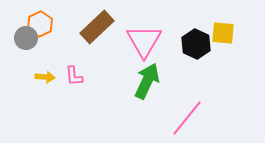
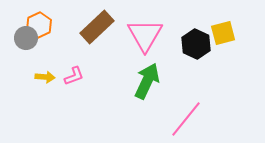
orange hexagon: moved 1 px left, 1 px down
yellow square: rotated 20 degrees counterclockwise
pink triangle: moved 1 px right, 6 px up
pink L-shape: rotated 105 degrees counterclockwise
pink line: moved 1 px left, 1 px down
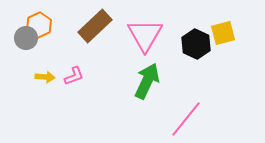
brown rectangle: moved 2 px left, 1 px up
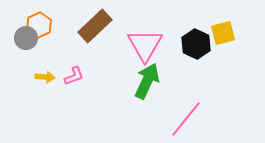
pink triangle: moved 10 px down
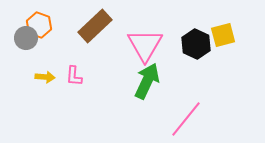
orange hexagon: rotated 15 degrees counterclockwise
yellow square: moved 2 px down
pink L-shape: rotated 115 degrees clockwise
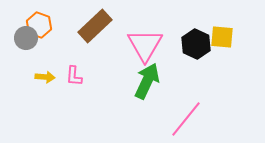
yellow square: moved 1 px left, 2 px down; rotated 20 degrees clockwise
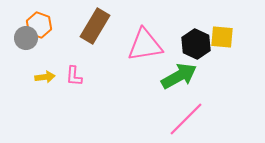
brown rectangle: rotated 16 degrees counterclockwise
pink triangle: rotated 51 degrees clockwise
yellow arrow: rotated 12 degrees counterclockwise
green arrow: moved 32 px right, 5 px up; rotated 36 degrees clockwise
pink line: rotated 6 degrees clockwise
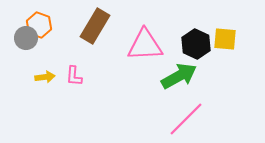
yellow square: moved 3 px right, 2 px down
pink triangle: rotated 6 degrees clockwise
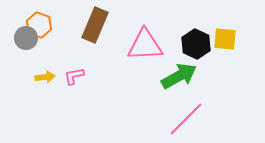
brown rectangle: moved 1 px up; rotated 8 degrees counterclockwise
pink L-shape: rotated 75 degrees clockwise
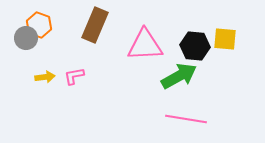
black hexagon: moved 1 px left, 2 px down; rotated 20 degrees counterclockwise
pink line: rotated 54 degrees clockwise
